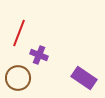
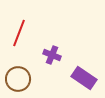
purple cross: moved 13 px right
brown circle: moved 1 px down
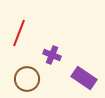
brown circle: moved 9 px right
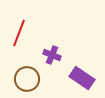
purple rectangle: moved 2 px left
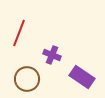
purple rectangle: moved 1 px up
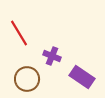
red line: rotated 52 degrees counterclockwise
purple cross: moved 1 px down
